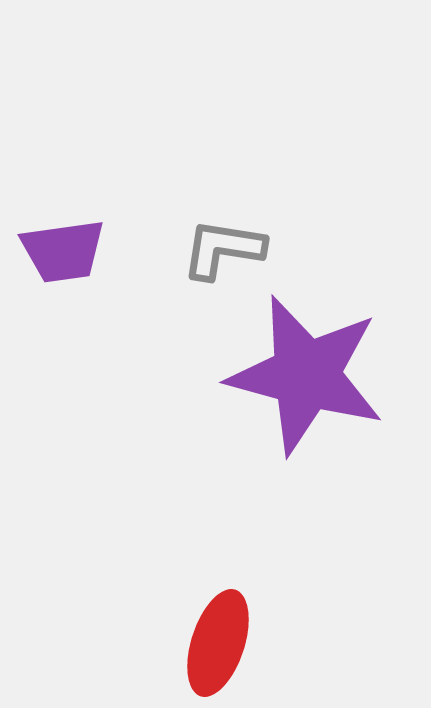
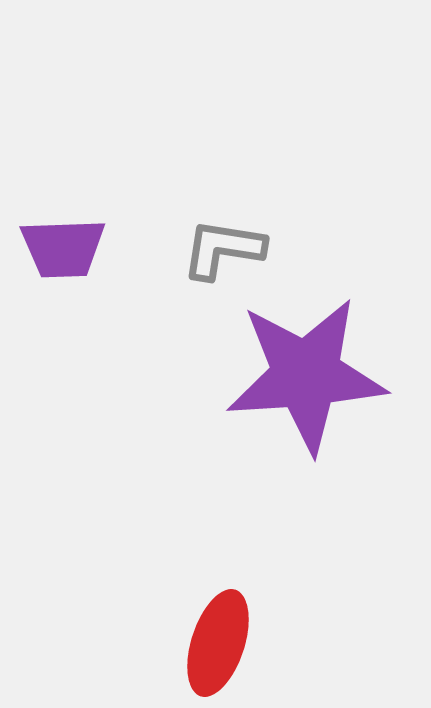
purple trapezoid: moved 3 px up; rotated 6 degrees clockwise
purple star: rotated 19 degrees counterclockwise
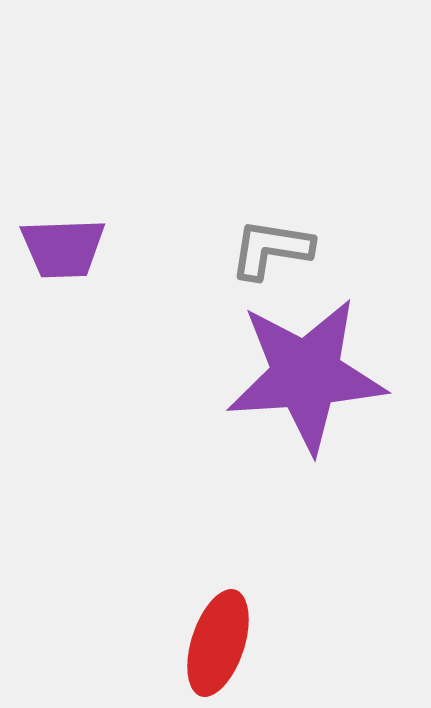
gray L-shape: moved 48 px right
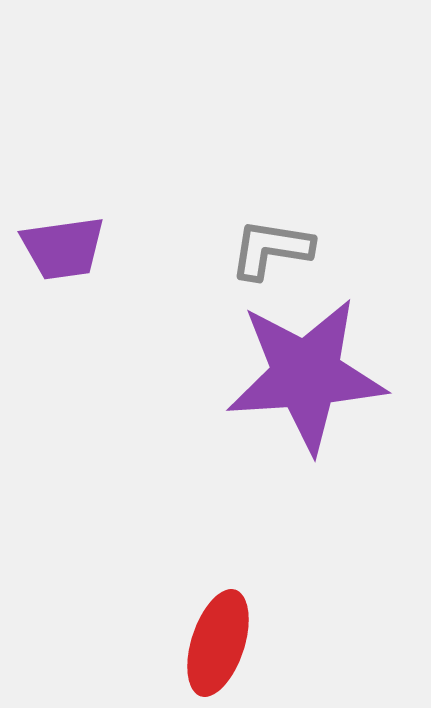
purple trapezoid: rotated 6 degrees counterclockwise
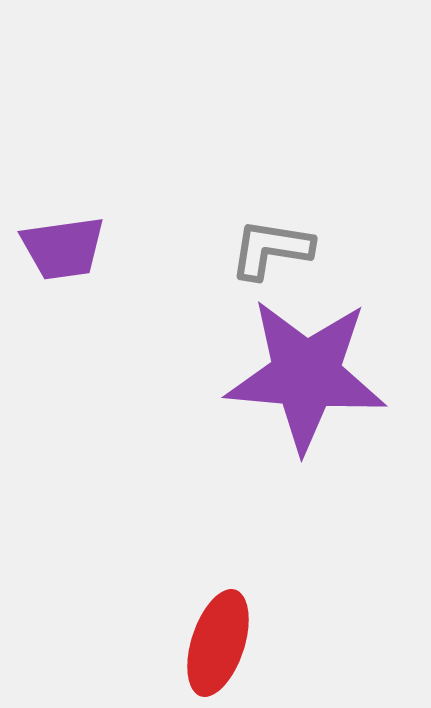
purple star: rotated 9 degrees clockwise
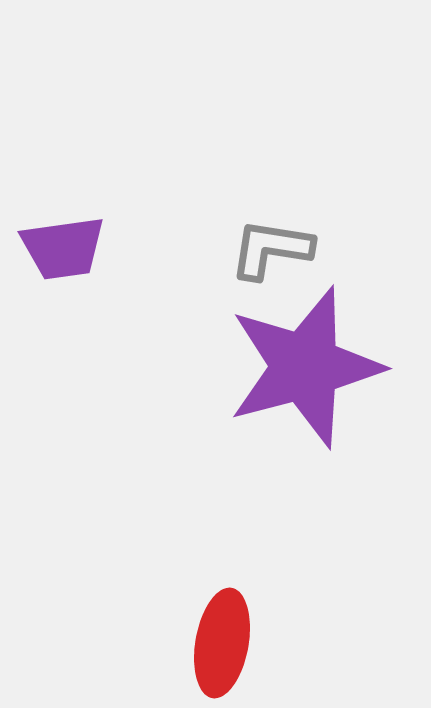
purple star: moved 1 px left, 8 px up; rotated 20 degrees counterclockwise
red ellipse: moved 4 px right; rotated 8 degrees counterclockwise
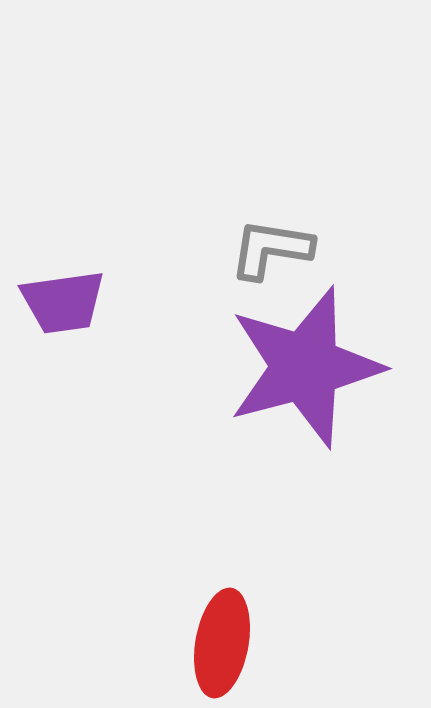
purple trapezoid: moved 54 px down
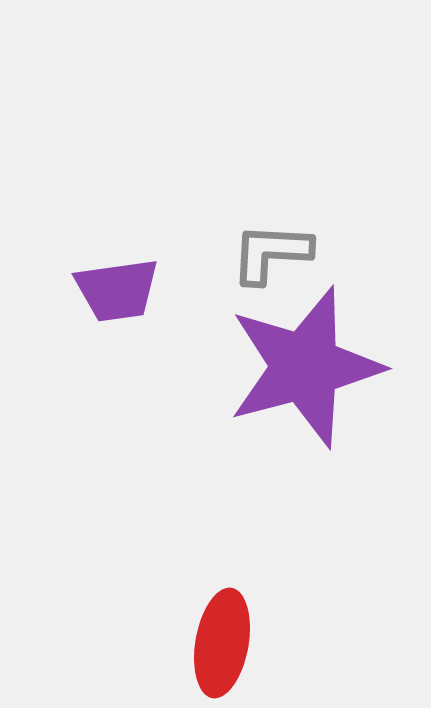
gray L-shape: moved 4 px down; rotated 6 degrees counterclockwise
purple trapezoid: moved 54 px right, 12 px up
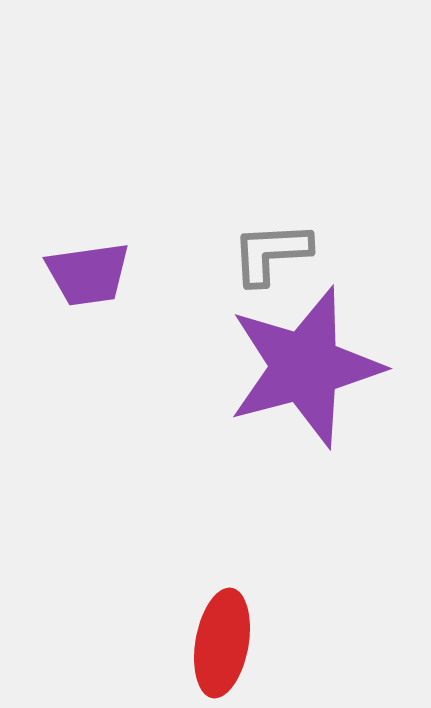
gray L-shape: rotated 6 degrees counterclockwise
purple trapezoid: moved 29 px left, 16 px up
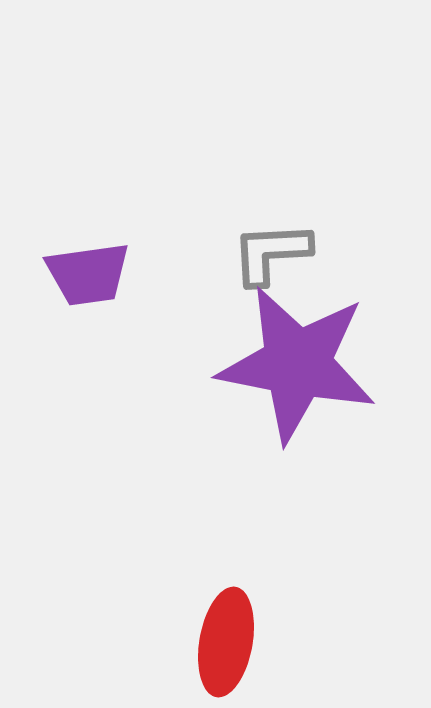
purple star: moved 8 px left, 3 px up; rotated 26 degrees clockwise
red ellipse: moved 4 px right, 1 px up
